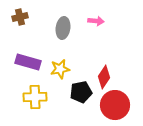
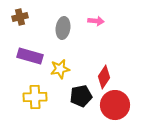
purple rectangle: moved 2 px right, 6 px up
black pentagon: moved 4 px down
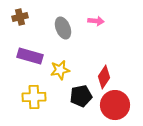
gray ellipse: rotated 30 degrees counterclockwise
yellow star: moved 1 px down
yellow cross: moved 1 px left
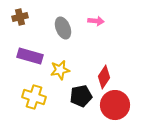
yellow cross: rotated 20 degrees clockwise
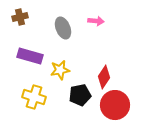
black pentagon: moved 1 px left, 1 px up
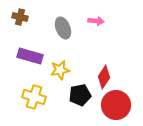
brown cross: rotated 28 degrees clockwise
red circle: moved 1 px right
